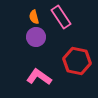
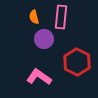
pink rectangle: rotated 40 degrees clockwise
purple circle: moved 8 px right, 2 px down
red hexagon: moved 1 px down; rotated 16 degrees clockwise
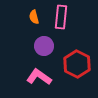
purple circle: moved 7 px down
red hexagon: moved 2 px down
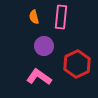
red hexagon: rotated 8 degrees clockwise
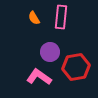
orange semicircle: moved 1 px down; rotated 16 degrees counterclockwise
purple circle: moved 6 px right, 6 px down
red hexagon: moved 1 px left, 3 px down; rotated 16 degrees clockwise
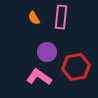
purple circle: moved 3 px left
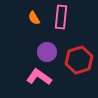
red hexagon: moved 3 px right, 7 px up; rotated 8 degrees counterclockwise
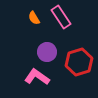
pink rectangle: rotated 40 degrees counterclockwise
red hexagon: moved 2 px down
pink L-shape: moved 2 px left
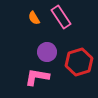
pink L-shape: rotated 25 degrees counterclockwise
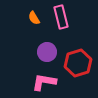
pink rectangle: rotated 20 degrees clockwise
red hexagon: moved 1 px left, 1 px down
pink L-shape: moved 7 px right, 5 px down
